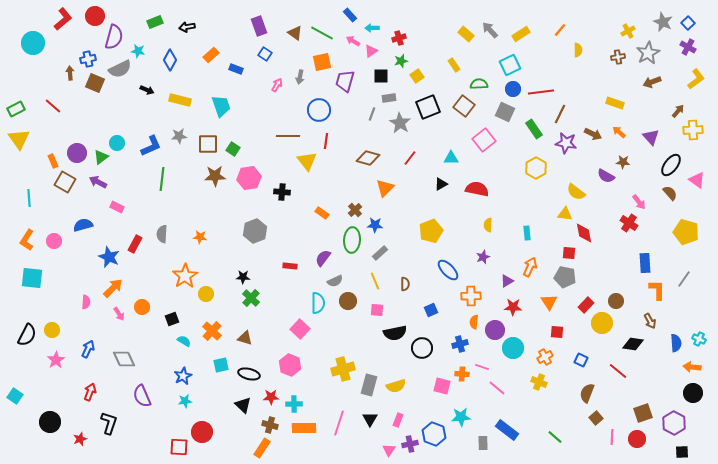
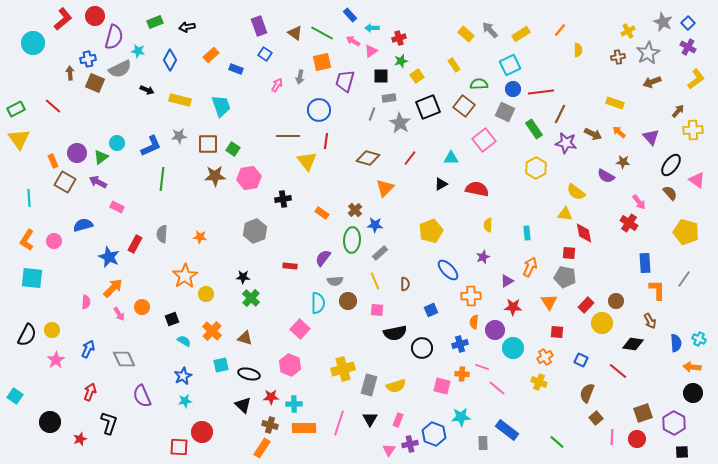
black cross at (282, 192): moved 1 px right, 7 px down; rotated 14 degrees counterclockwise
gray semicircle at (335, 281): rotated 21 degrees clockwise
green line at (555, 437): moved 2 px right, 5 px down
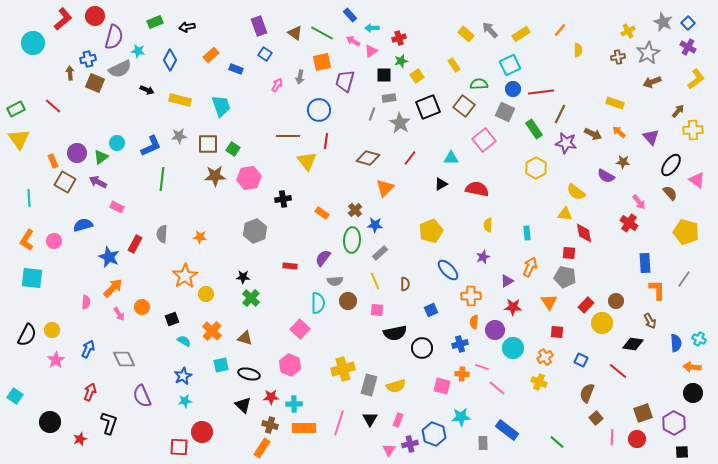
black square at (381, 76): moved 3 px right, 1 px up
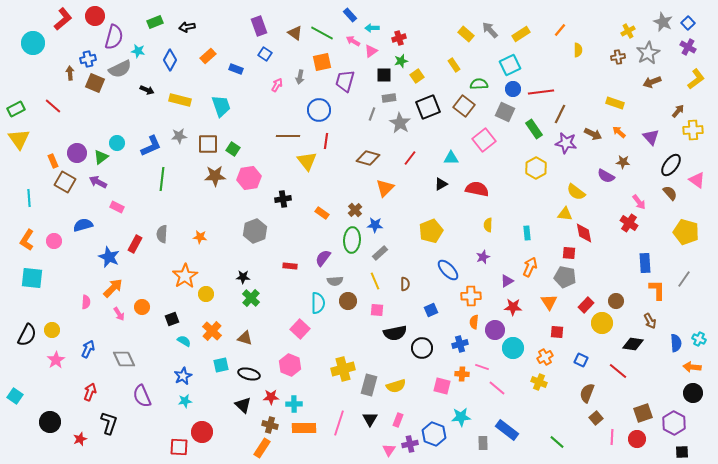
orange rectangle at (211, 55): moved 3 px left, 1 px down
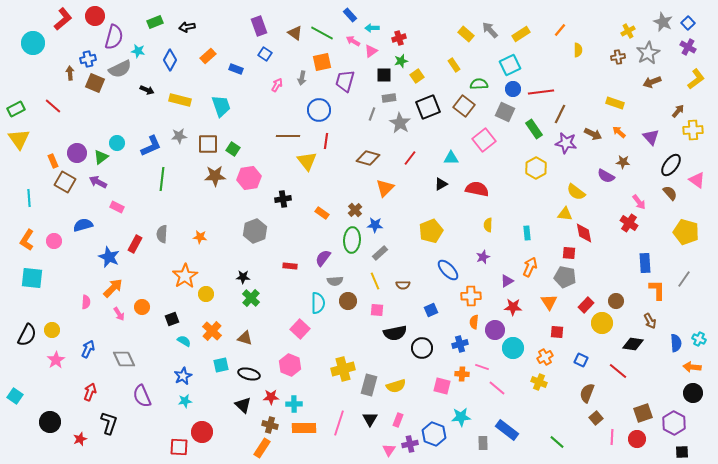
gray arrow at (300, 77): moved 2 px right, 1 px down
brown semicircle at (405, 284): moved 2 px left, 1 px down; rotated 88 degrees clockwise
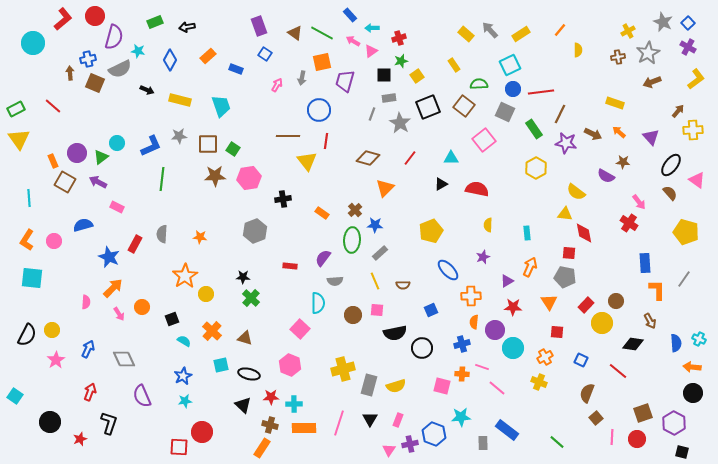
brown circle at (348, 301): moved 5 px right, 14 px down
blue cross at (460, 344): moved 2 px right
black square at (682, 452): rotated 16 degrees clockwise
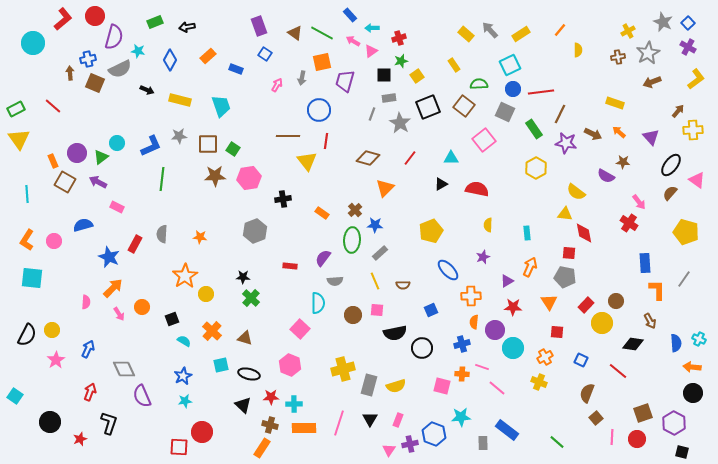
brown semicircle at (670, 193): rotated 98 degrees counterclockwise
cyan line at (29, 198): moved 2 px left, 4 px up
gray diamond at (124, 359): moved 10 px down
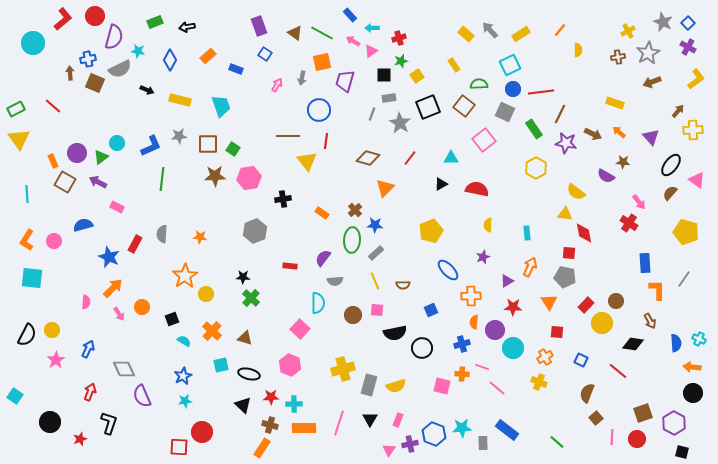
gray rectangle at (380, 253): moved 4 px left
cyan star at (461, 417): moved 1 px right, 11 px down
